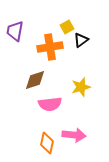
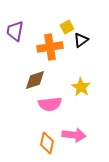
yellow star: rotated 24 degrees counterclockwise
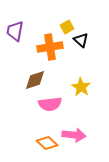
black triangle: rotated 42 degrees counterclockwise
orange diamond: rotated 60 degrees counterclockwise
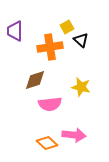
purple trapezoid: rotated 10 degrees counterclockwise
yellow star: rotated 18 degrees counterclockwise
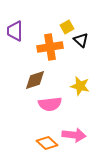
yellow star: moved 1 px left, 1 px up
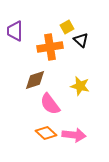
pink semicircle: rotated 60 degrees clockwise
orange diamond: moved 1 px left, 10 px up
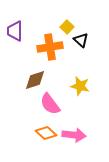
yellow square: rotated 16 degrees counterclockwise
